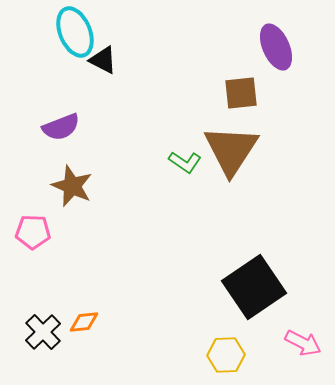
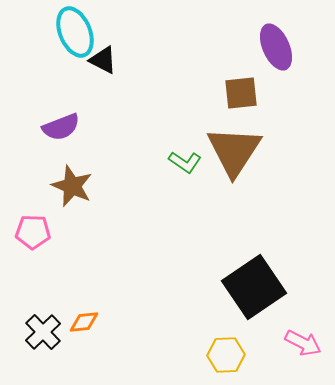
brown triangle: moved 3 px right, 1 px down
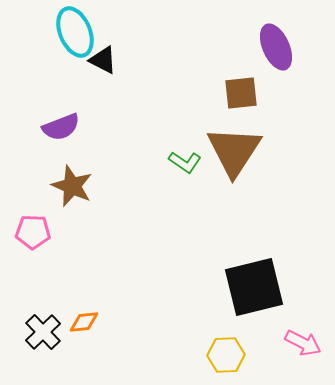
black square: rotated 20 degrees clockwise
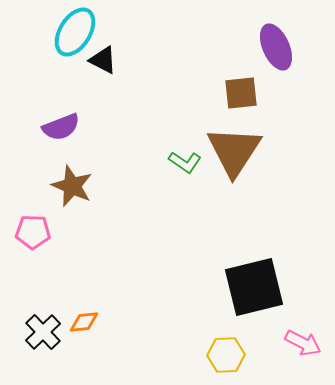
cyan ellipse: rotated 54 degrees clockwise
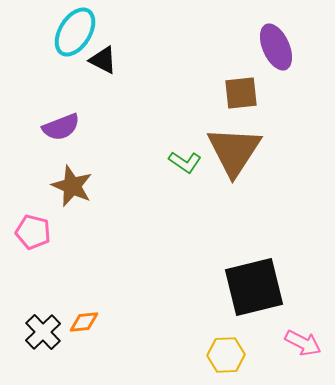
pink pentagon: rotated 12 degrees clockwise
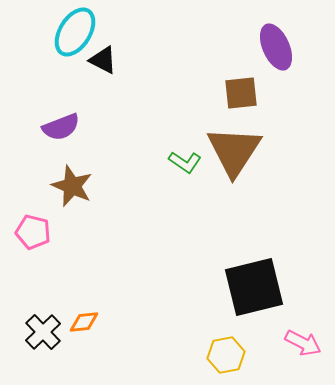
yellow hexagon: rotated 9 degrees counterclockwise
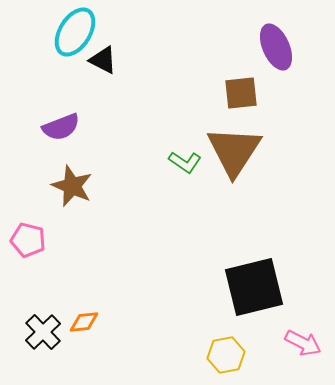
pink pentagon: moved 5 px left, 8 px down
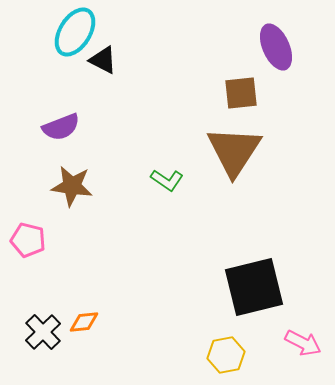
green L-shape: moved 18 px left, 18 px down
brown star: rotated 15 degrees counterclockwise
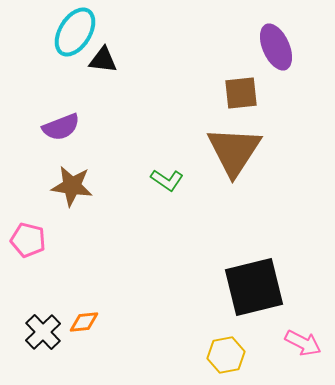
black triangle: rotated 20 degrees counterclockwise
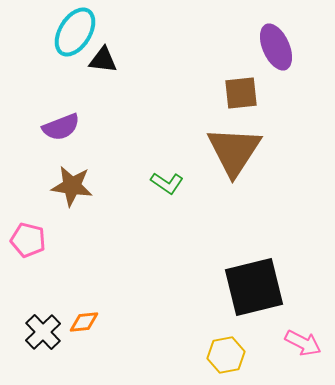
green L-shape: moved 3 px down
